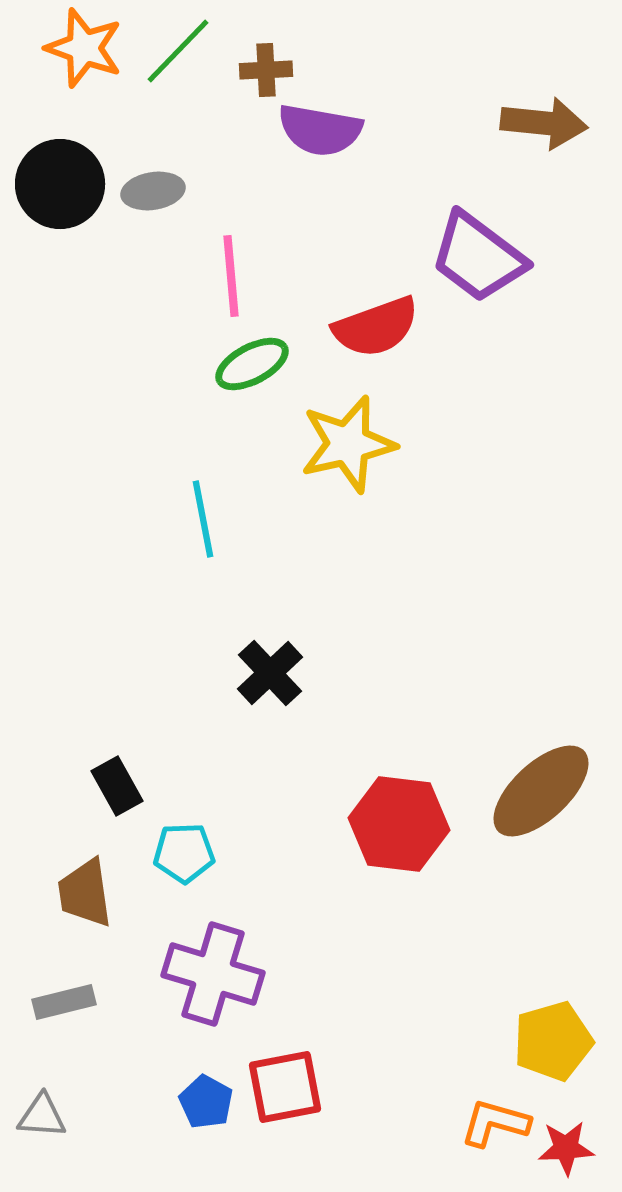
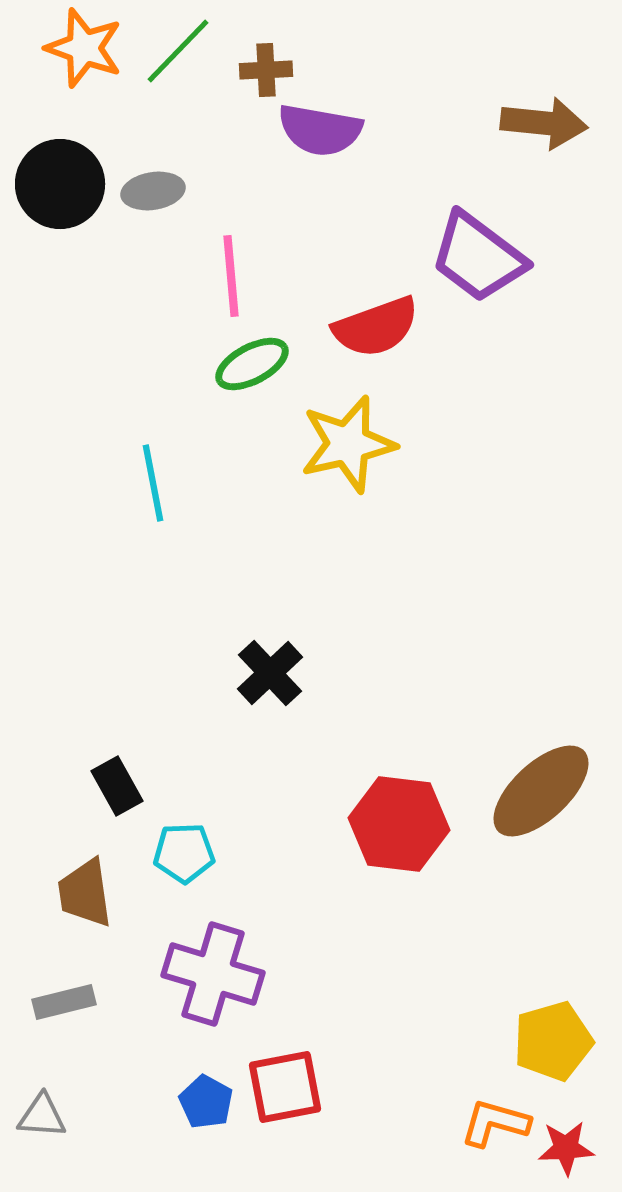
cyan line: moved 50 px left, 36 px up
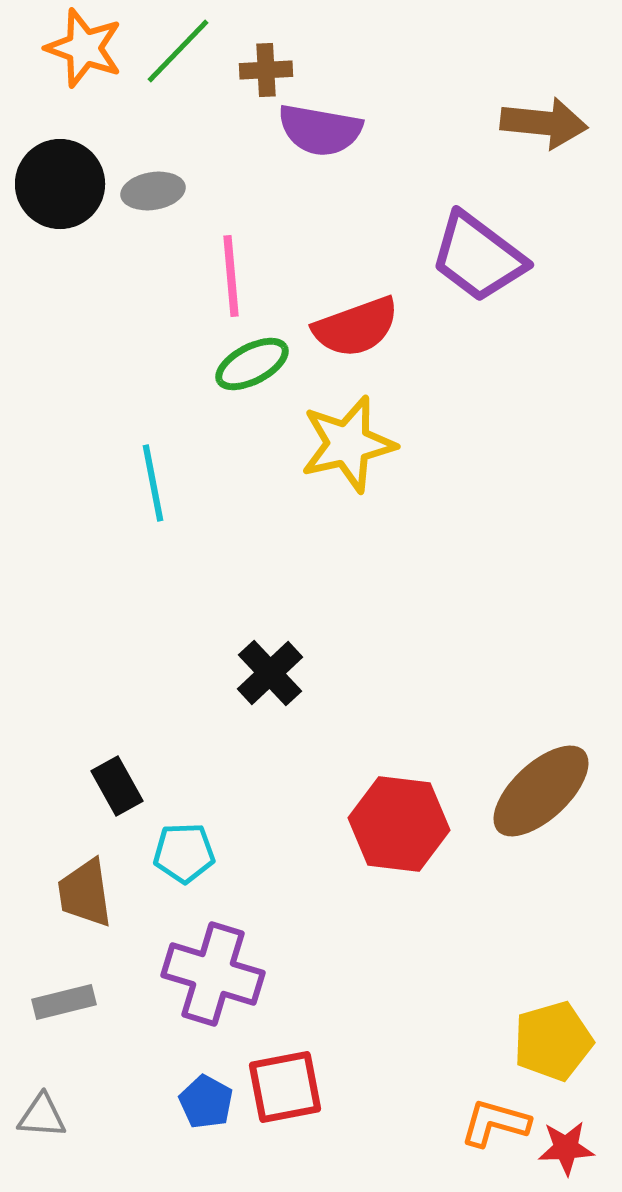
red semicircle: moved 20 px left
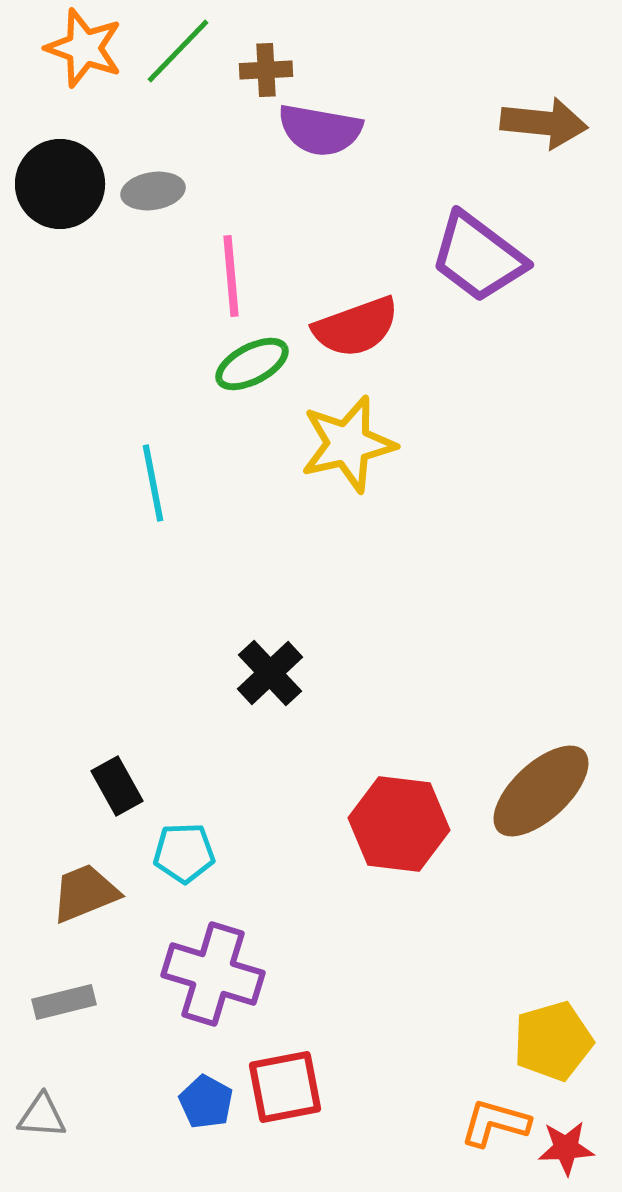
brown trapezoid: rotated 76 degrees clockwise
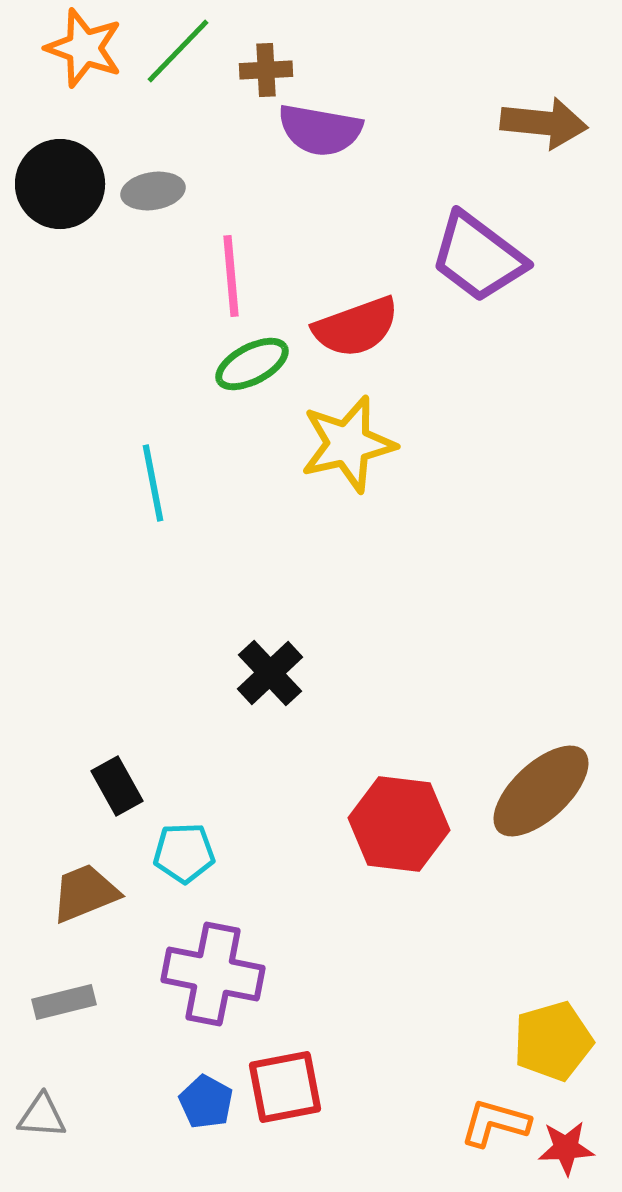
purple cross: rotated 6 degrees counterclockwise
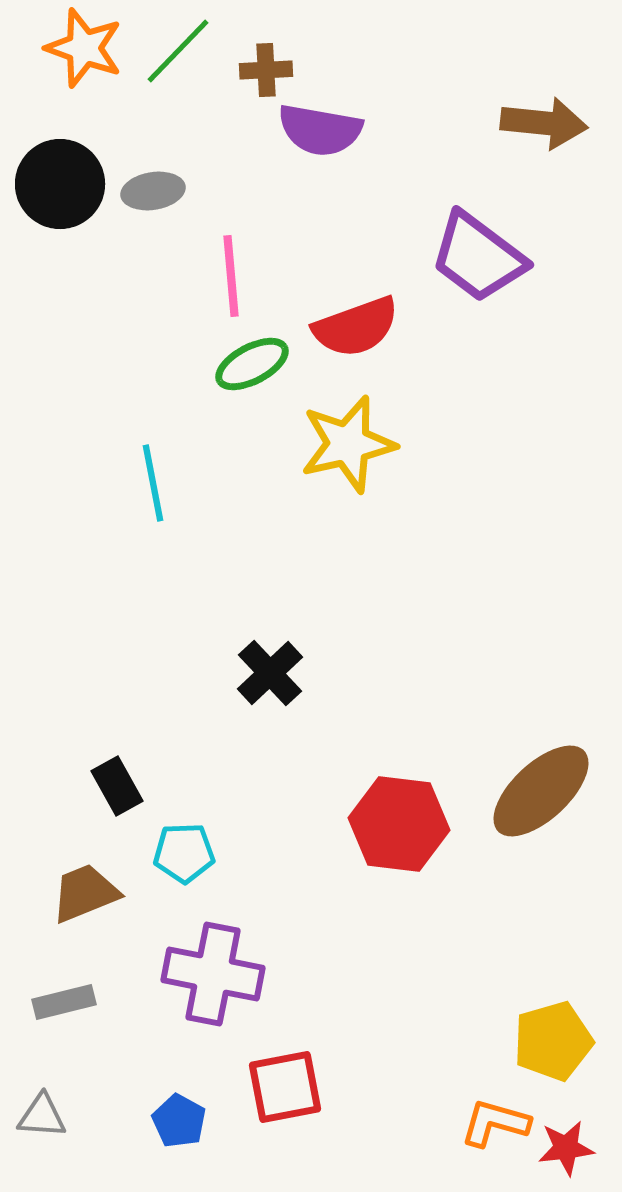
blue pentagon: moved 27 px left, 19 px down
red star: rotated 4 degrees counterclockwise
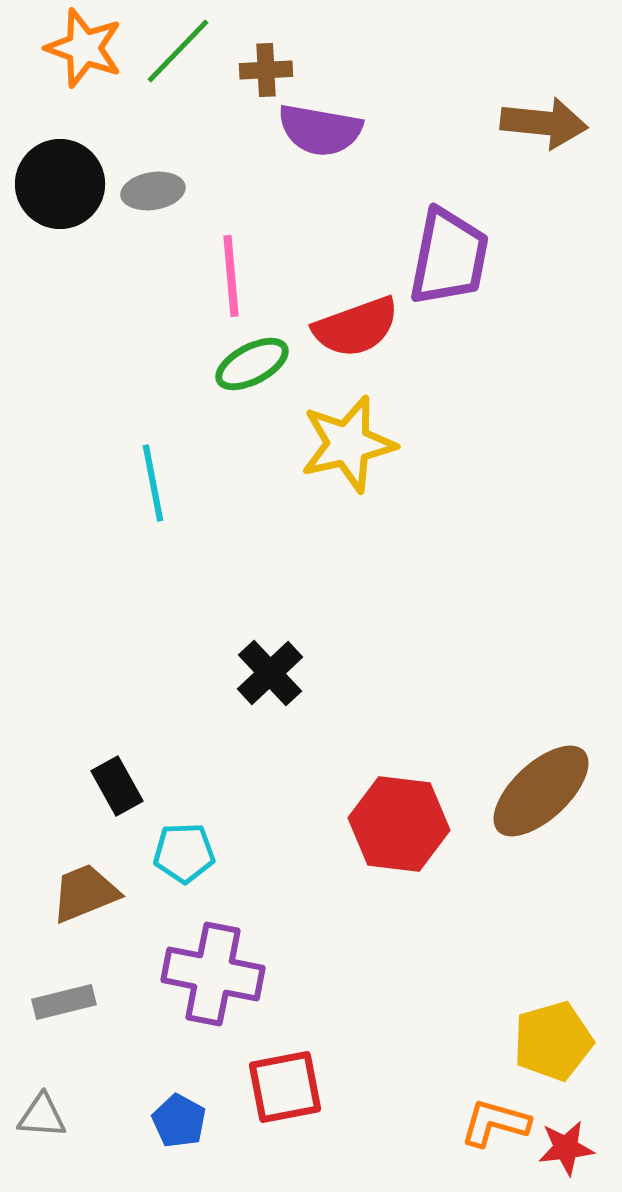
purple trapezoid: moved 29 px left; rotated 116 degrees counterclockwise
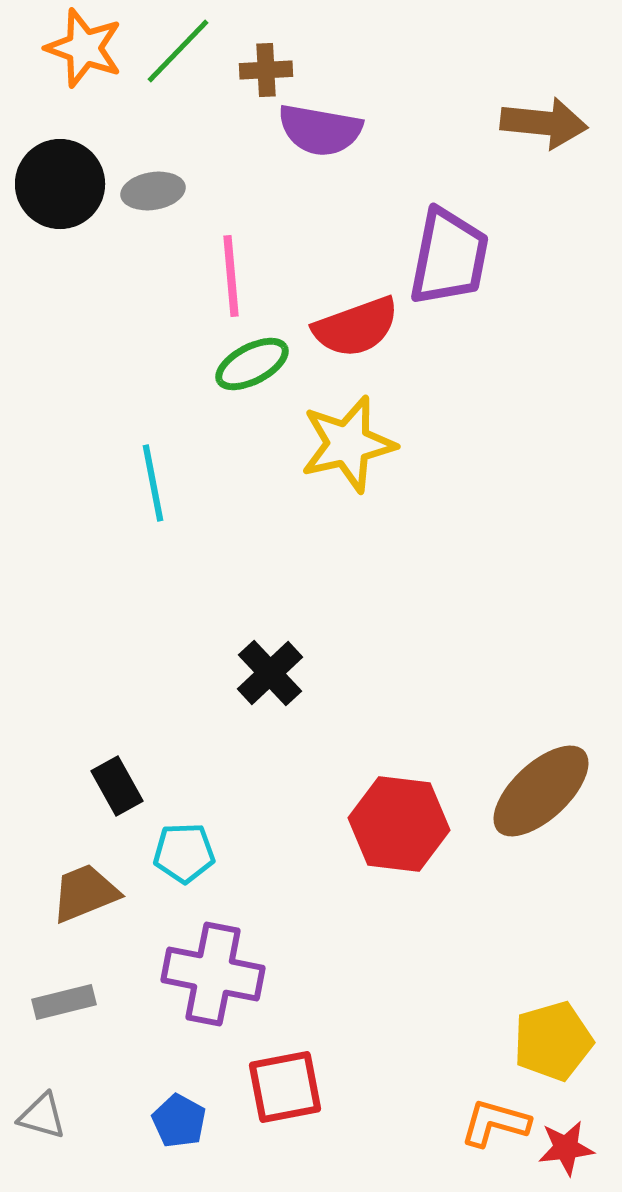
gray triangle: rotated 12 degrees clockwise
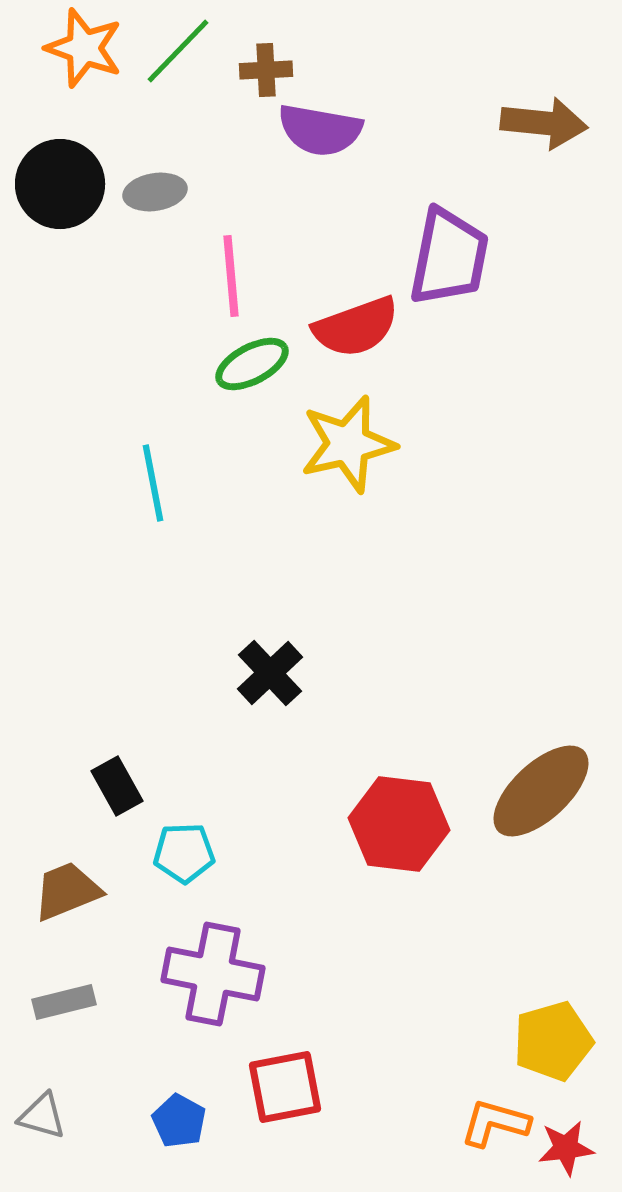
gray ellipse: moved 2 px right, 1 px down
brown trapezoid: moved 18 px left, 2 px up
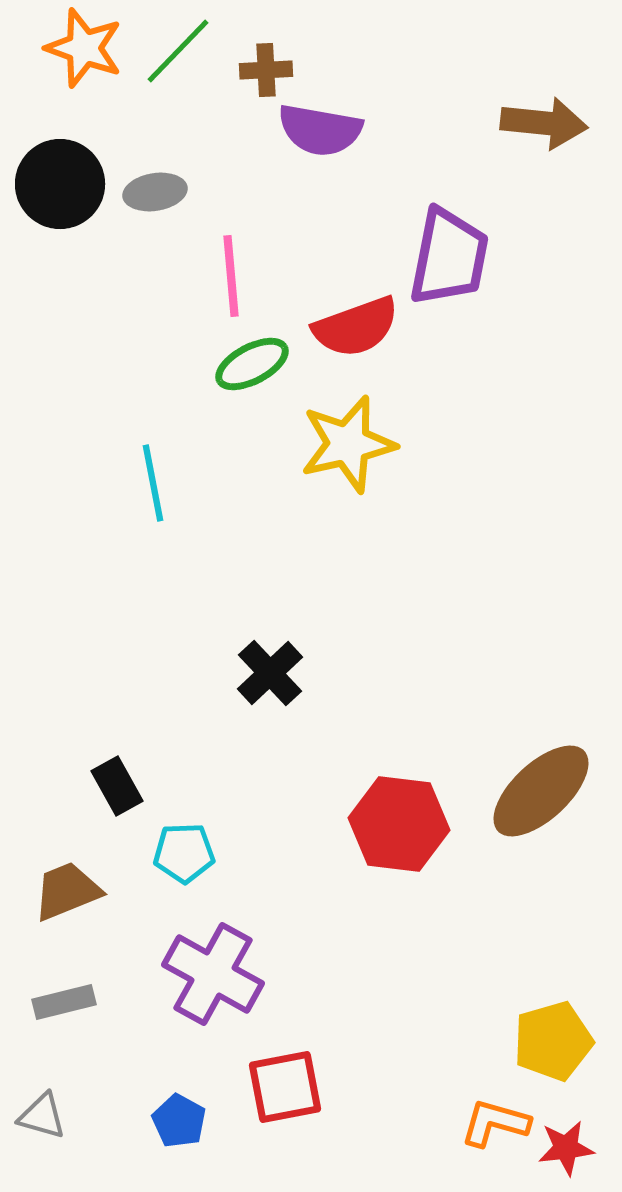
purple cross: rotated 18 degrees clockwise
